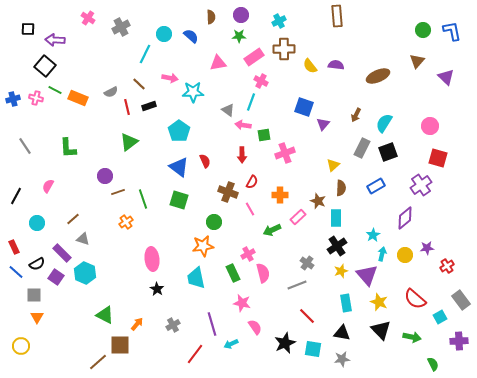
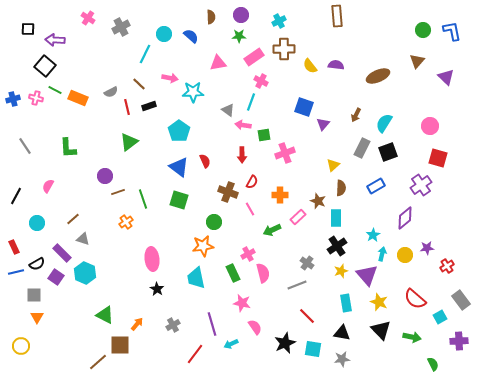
blue line at (16, 272): rotated 56 degrees counterclockwise
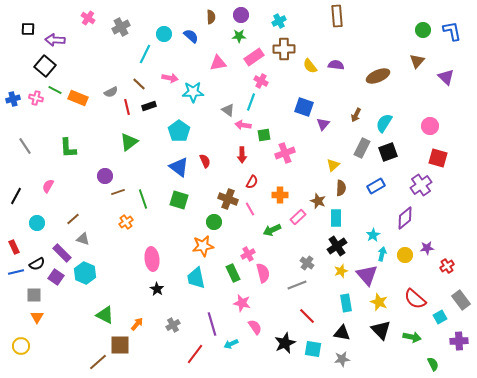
brown cross at (228, 192): moved 7 px down
